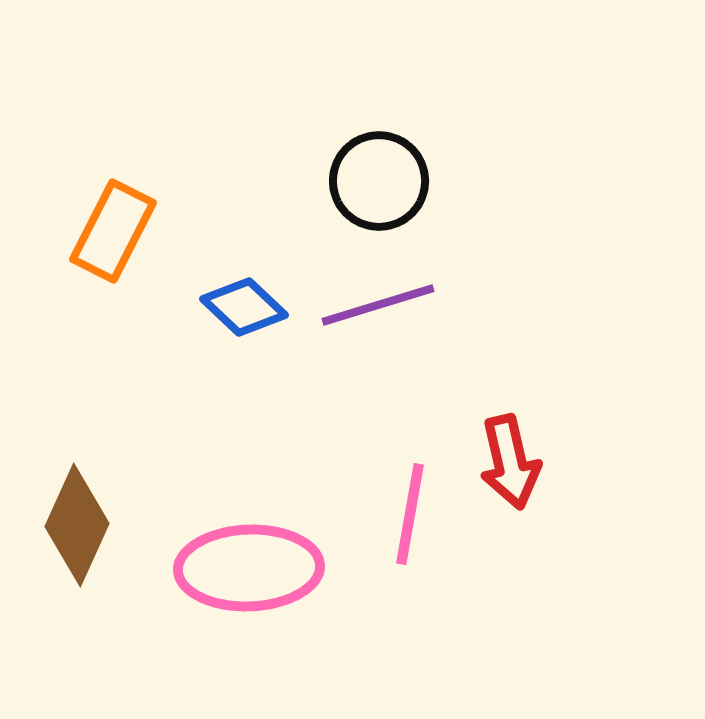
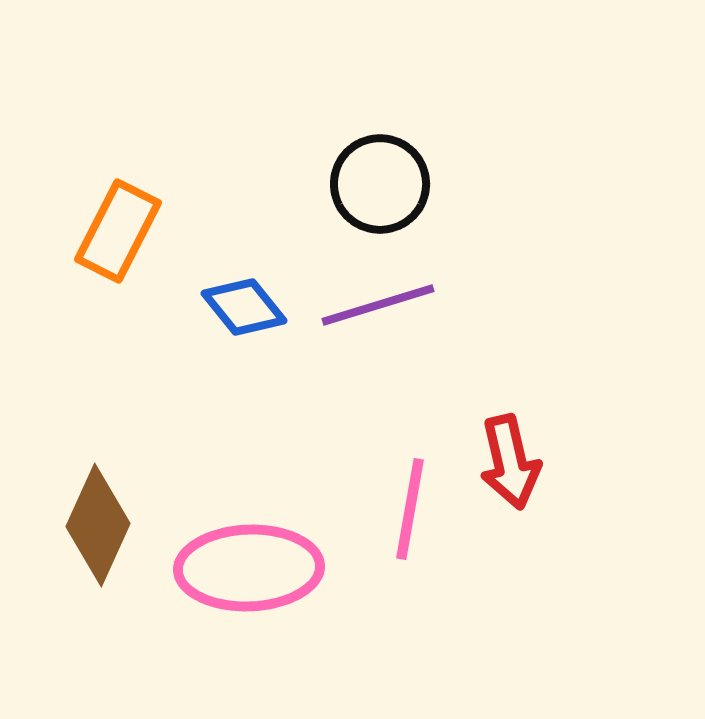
black circle: moved 1 px right, 3 px down
orange rectangle: moved 5 px right
blue diamond: rotated 8 degrees clockwise
pink line: moved 5 px up
brown diamond: moved 21 px right
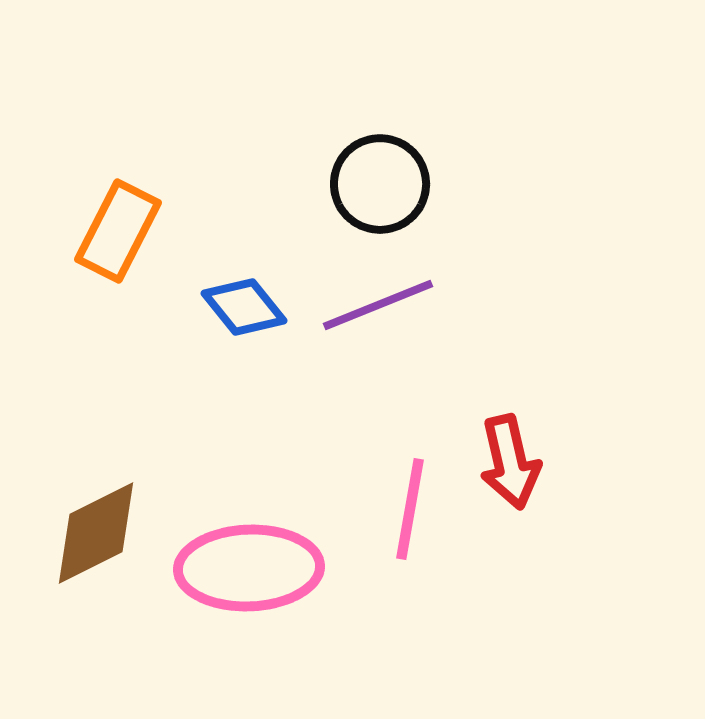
purple line: rotated 5 degrees counterclockwise
brown diamond: moved 2 px left, 8 px down; rotated 39 degrees clockwise
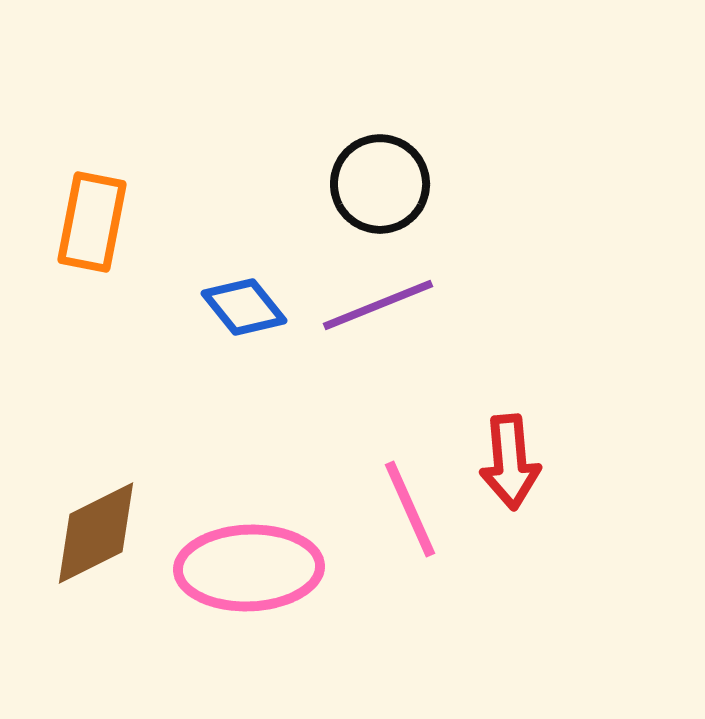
orange rectangle: moved 26 px left, 9 px up; rotated 16 degrees counterclockwise
red arrow: rotated 8 degrees clockwise
pink line: rotated 34 degrees counterclockwise
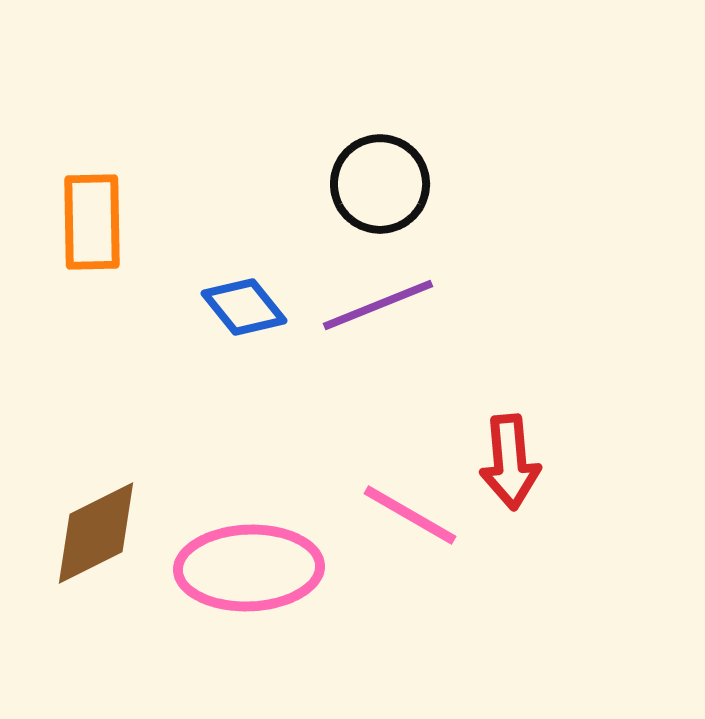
orange rectangle: rotated 12 degrees counterclockwise
pink line: moved 6 px down; rotated 36 degrees counterclockwise
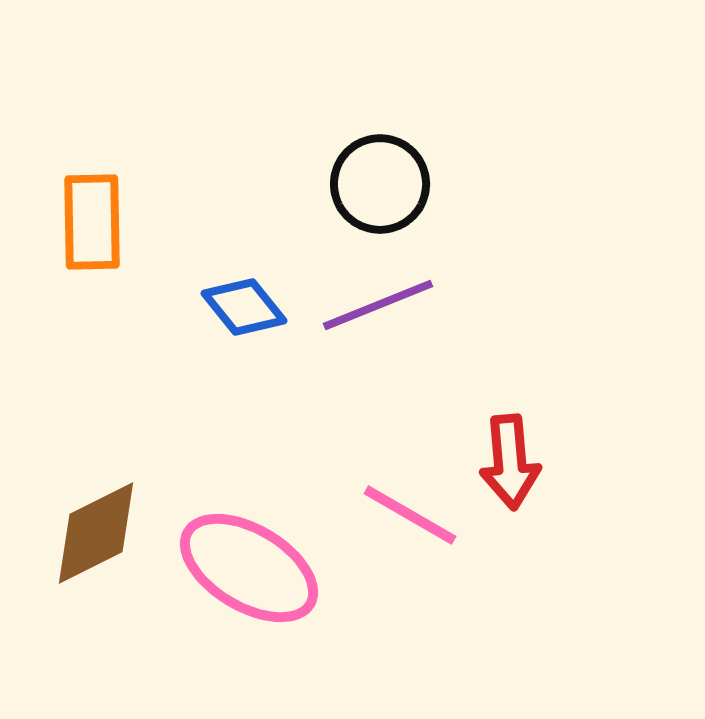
pink ellipse: rotated 33 degrees clockwise
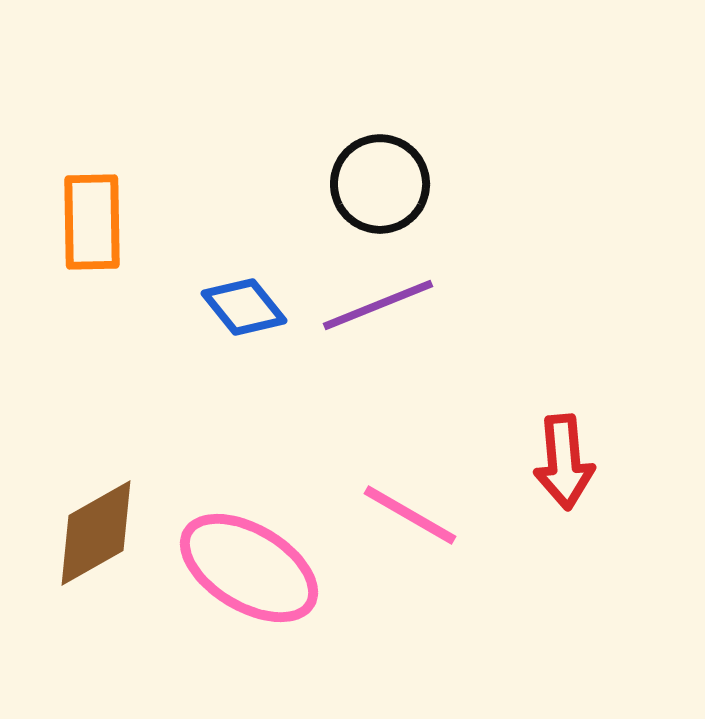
red arrow: moved 54 px right
brown diamond: rotated 3 degrees counterclockwise
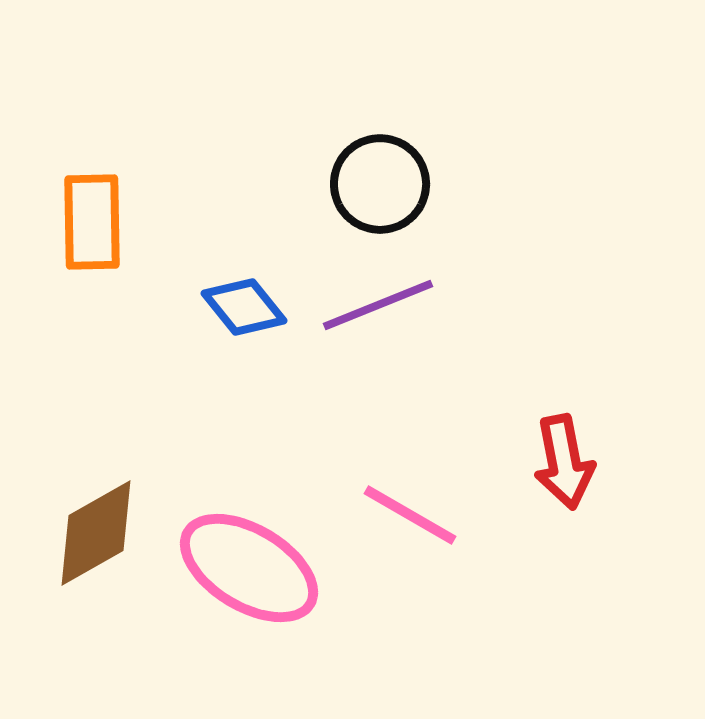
red arrow: rotated 6 degrees counterclockwise
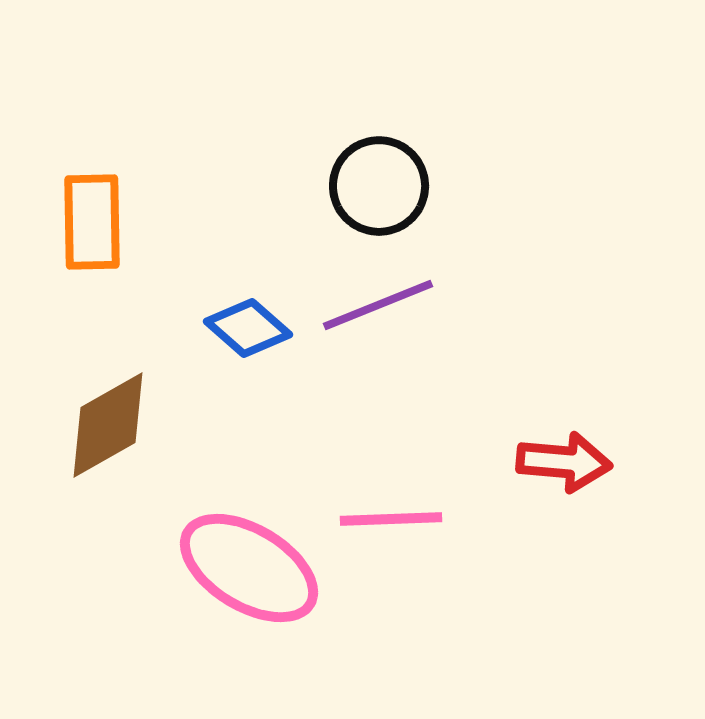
black circle: moved 1 px left, 2 px down
blue diamond: moved 4 px right, 21 px down; rotated 10 degrees counterclockwise
red arrow: rotated 74 degrees counterclockwise
pink line: moved 19 px left, 4 px down; rotated 32 degrees counterclockwise
brown diamond: moved 12 px right, 108 px up
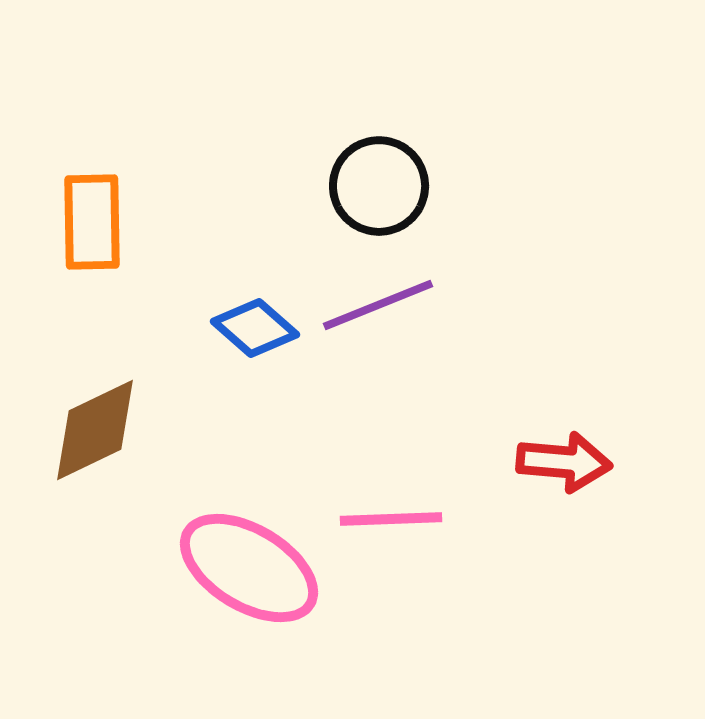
blue diamond: moved 7 px right
brown diamond: moved 13 px left, 5 px down; rotated 4 degrees clockwise
